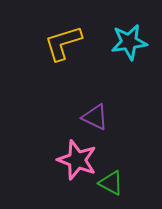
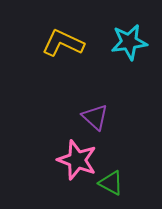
yellow L-shape: rotated 42 degrees clockwise
purple triangle: rotated 16 degrees clockwise
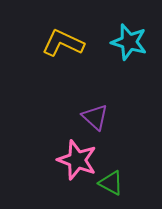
cyan star: rotated 24 degrees clockwise
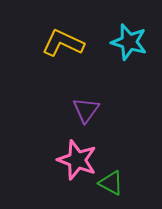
purple triangle: moved 9 px left, 7 px up; rotated 24 degrees clockwise
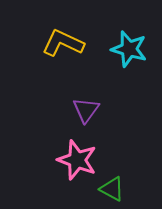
cyan star: moved 7 px down
green triangle: moved 1 px right, 6 px down
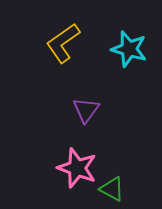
yellow L-shape: rotated 60 degrees counterclockwise
pink star: moved 8 px down
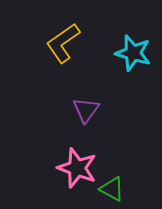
cyan star: moved 4 px right, 4 px down
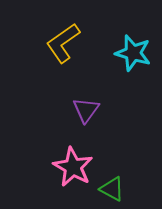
pink star: moved 4 px left, 1 px up; rotated 9 degrees clockwise
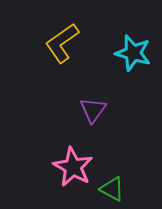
yellow L-shape: moved 1 px left
purple triangle: moved 7 px right
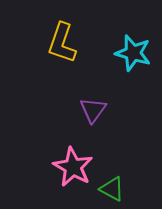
yellow L-shape: rotated 36 degrees counterclockwise
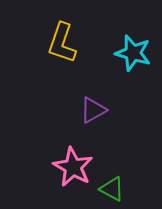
purple triangle: rotated 24 degrees clockwise
